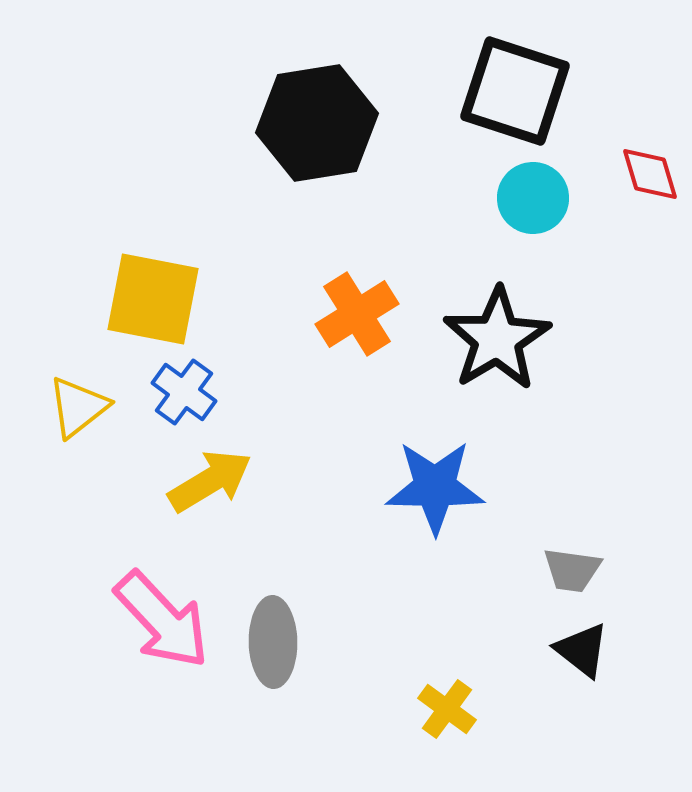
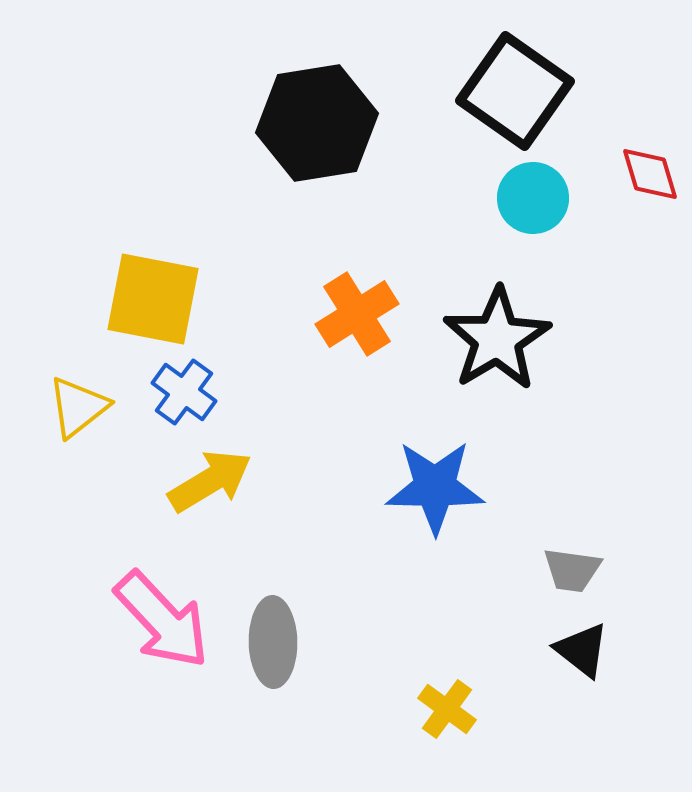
black square: rotated 17 degrees clockwise
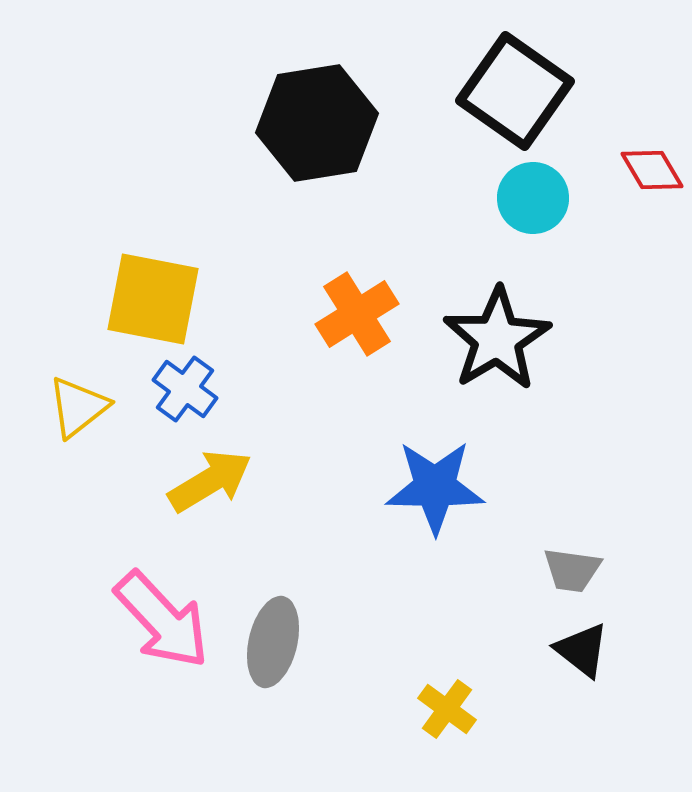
red diamond: moved 2 px right, 4 px up; rotated 14 degrees counterclockwise
blue cross: moved 1 px right, 3 px up
gray ellipse: rotated 14 degrees clockwise
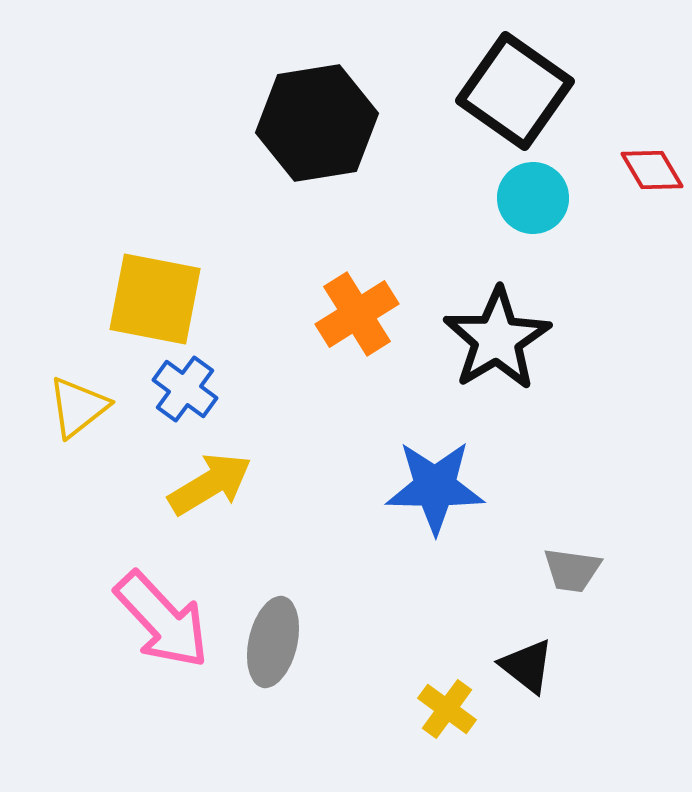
yellow square: moved 2 px right
yellow arrow: moved 3 px down
black triangle: moved 55 px left, 16 px down
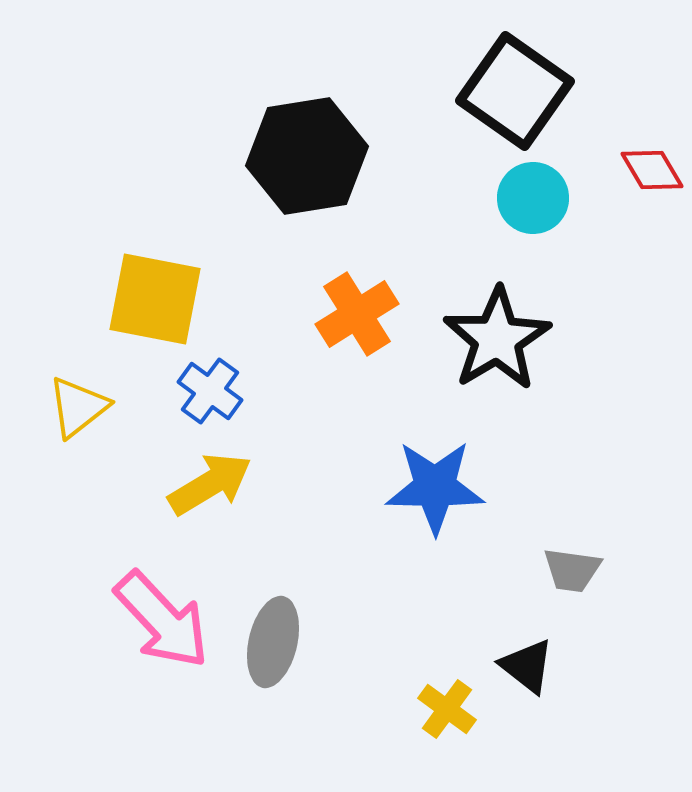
black hexagon: moved 10 px left, 33 px down
blue cross: moved 25 px right, 2 px down
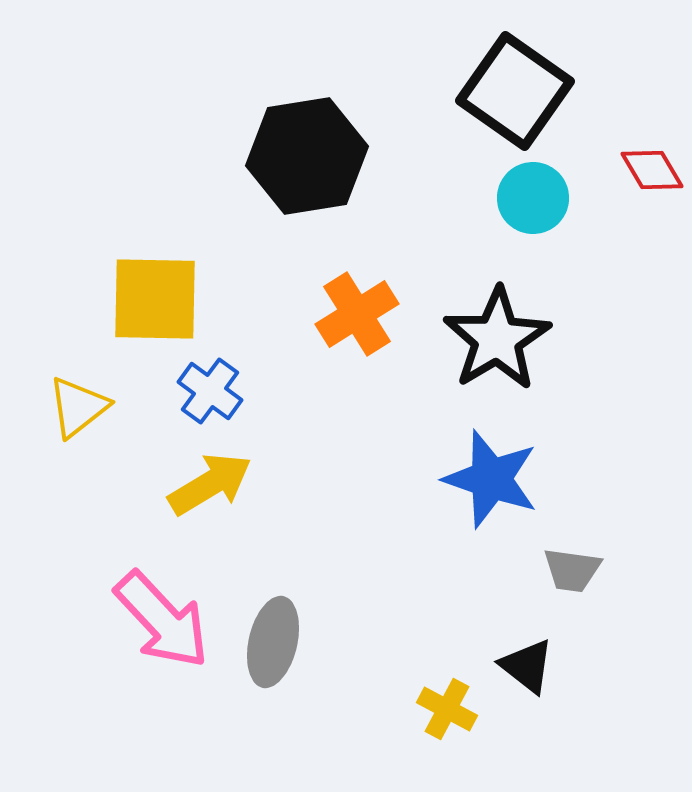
yellow square: rotated 10 degrees counterclockwise
blue star: moved 56 px right, 8 px up; rotated 18 degrees clockwise
yellow cross: rotated 8 degrees counterclockwise
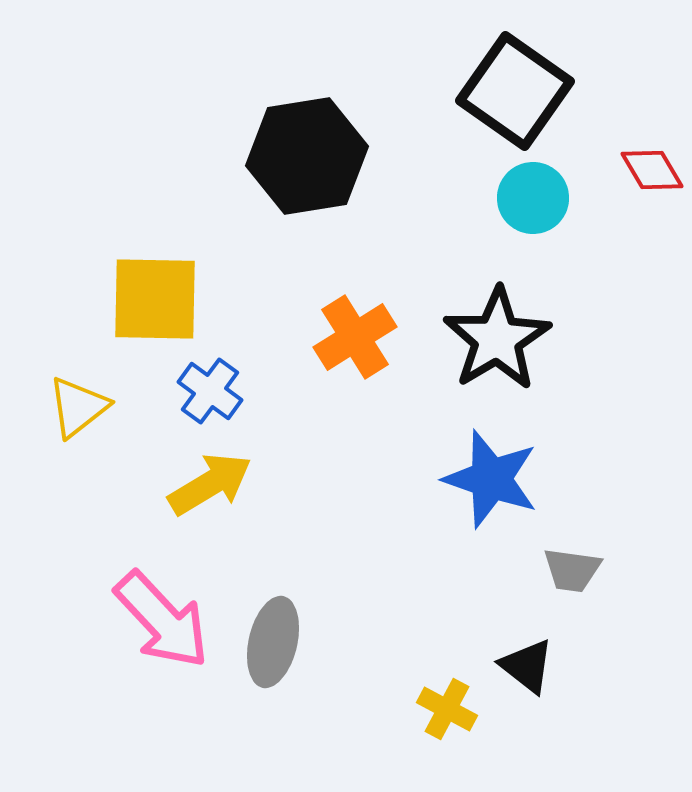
orange cross: moved 2 px left, 23 px down
